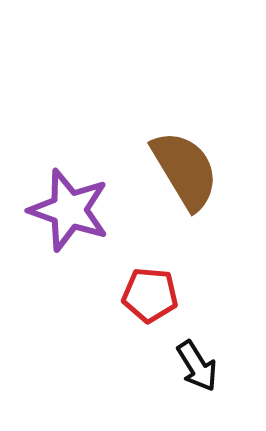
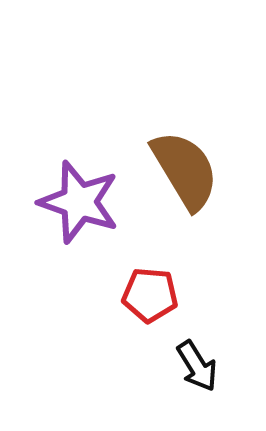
purple star: moved 10 px right, 8 px up
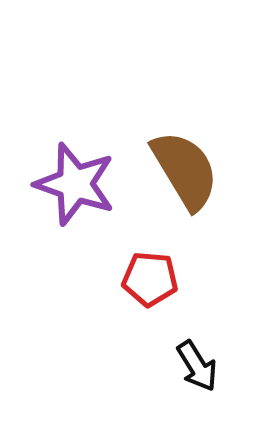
purple star: moved 4 px left, 18 px up
red pentagon: moved 16 px up
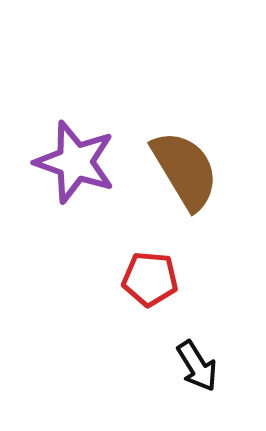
purple star: moved 22 px up
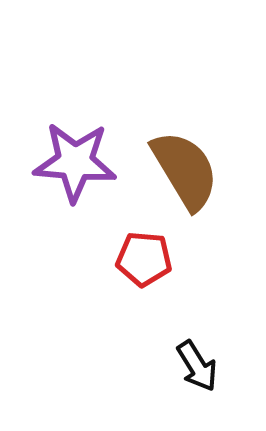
purple star: rotated 14 degrees counterclockwise
red pentagon: moved 6 px left, 20 px up
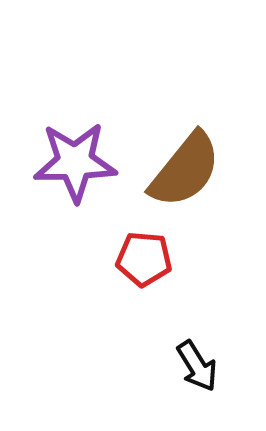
purple star: rotated 6 degrees counterclockwise
brown semicircle: rotated 70 degrees clockwise
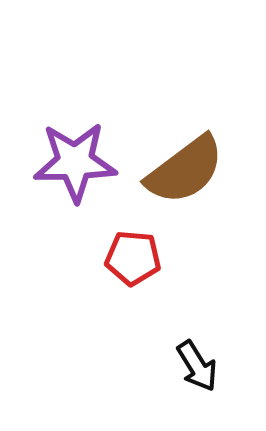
brown semicircle: rotated 14 degrees clockwise
red pentagon: moved 11 px left, 1 px up
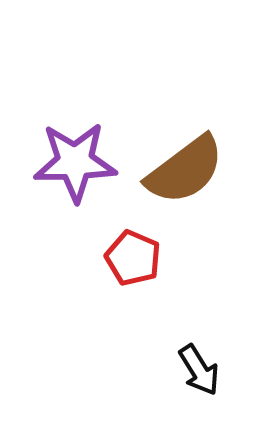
red pentagon: rotated 18 degrees clockwise
black arrow: moved 2 px right, 4 px down
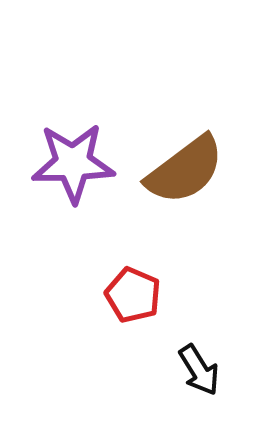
purple star: moved 2 px left, 1 px down
red pentagon: moved 37 px down
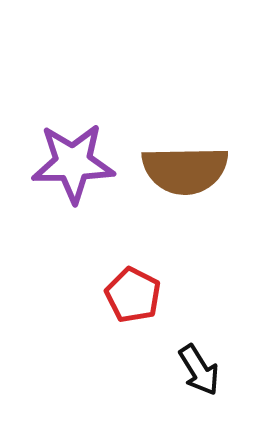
brown semicircle: rotated 36 degrees clockwise
red pentagon: rotated 4 degrees clockwise
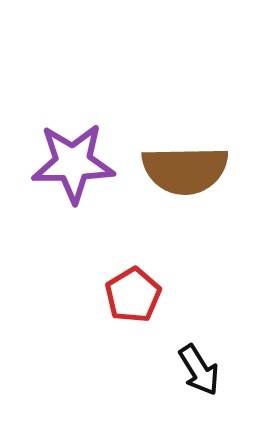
red pentagon: rotated 14 degrees clockwise
